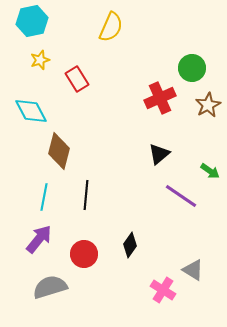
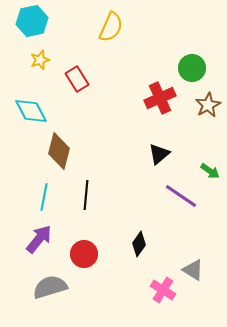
black diamond: moved 9 px right, 1 px up
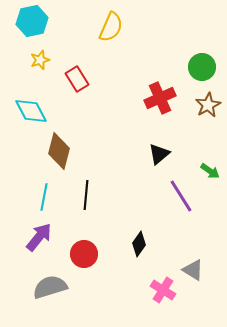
green circle: moved 10 px right, 1 px up
purple line: rotated 24 degrees clockwise
purple arrow: moved 2 px up
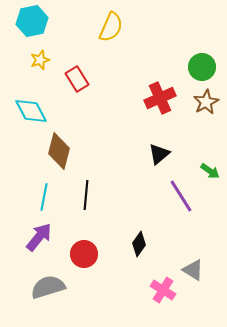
brown star: moved 2 px left, 3 px up
gray semicircle: moved 2 px left
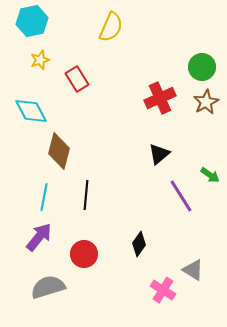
green arrow: moved 4 px down
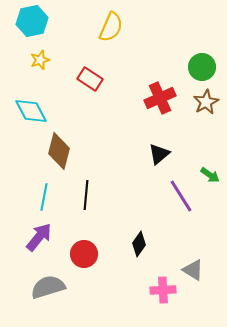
red rectangle: moved 13 px right; rotated 25 degrees counterclockwise
pink cross: rotated 35 degrees counterclockwise
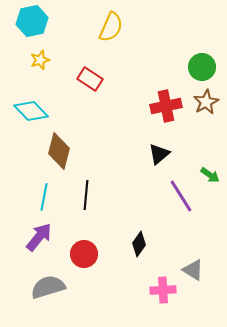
red cross: moved 6 px right, 8 px down; rotated 12 degrees clockwise
cyan diamond: rotated 16 degrees counterclockwise
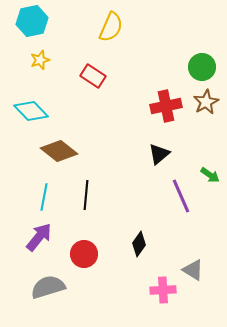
red rectangle: moved 3 px right, 3 px up
brown diamond: rotated 66 degrees counterclockwise
purple line: rotated 8 degrees clockwise
